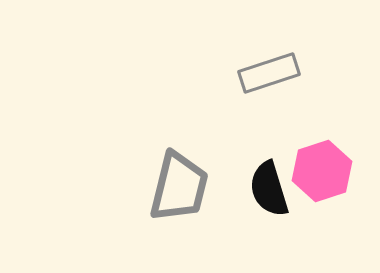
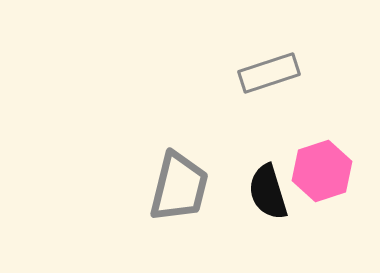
black semicircle: moved 1 px left, 3 px down
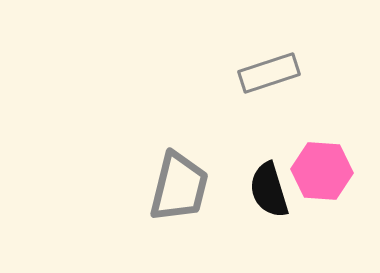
pink hexagon: rotated 22 degrees clockwise
black semicircle: moved 1 px right, 2 px up
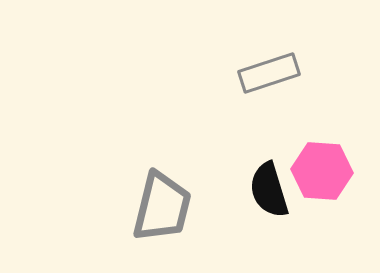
gray trapezoid: moved 17 px left, 20 px down
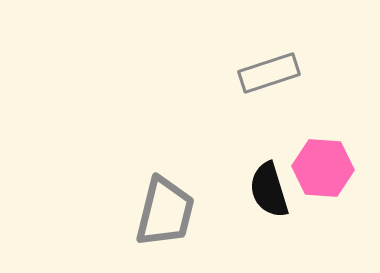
pink hexagon: moved 1 px right, 3 px up
gray trapezoid: moved 3 px right, 5 px down
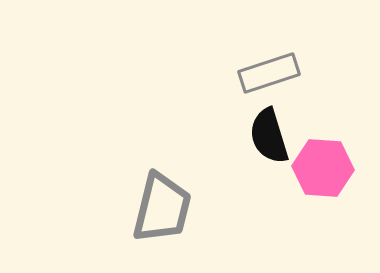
black semicircle: moved 54 px up
gray trapezoid: moved 3 px left, 4 px up
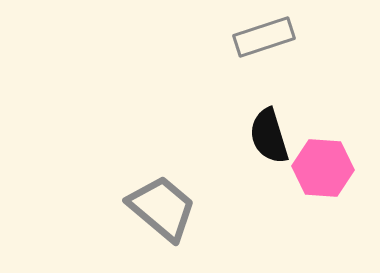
gray rectangle: moved 5 px left, 36 px up
gray trapezoid: rotated 64 degrees counterclockwise
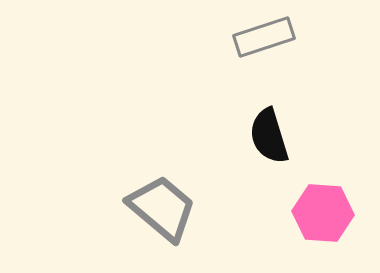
pink hexagon: moved 45 px down
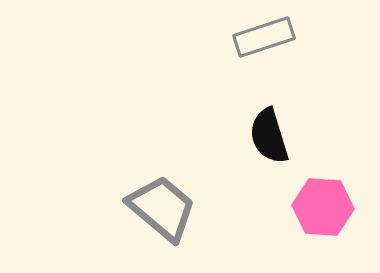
pink hexagon: moved 6 px up
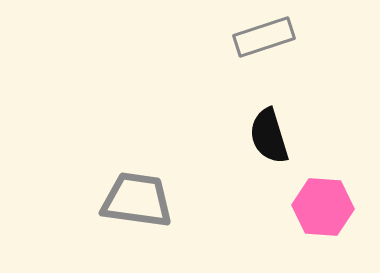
gray trapezoid: moved 25 px left, 8 px up; rotated 32 degrees counterclockwise
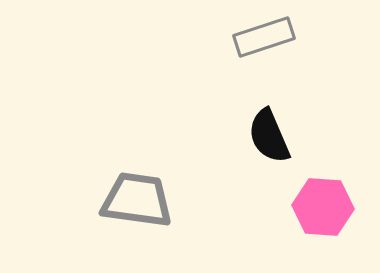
black semicircle: rotated 6 degrees counterclockwise
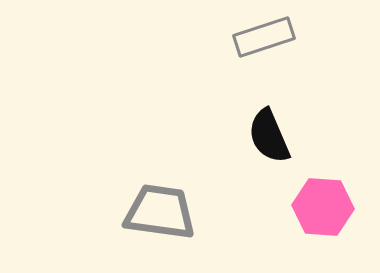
gray trapezoid: moved 23 px right, 12 px down
